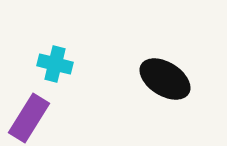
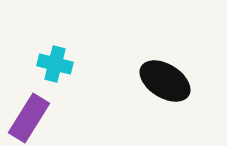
black ellipse: moved 2 px down
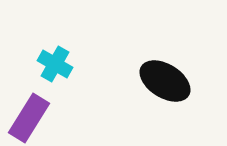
cyan cross: rotated 16 degrees clockwise
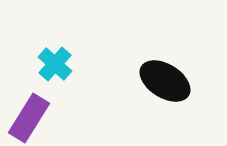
cyan cross: rotated 12 degrees clockwise
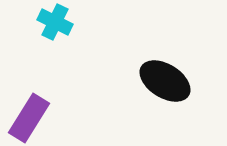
cyan cross: moved 42 px up; rotated 16 degrees counterclockwise
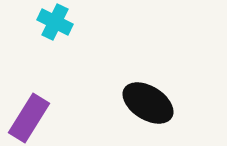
black ellipse: moved 17 px left, 22 px down
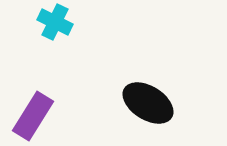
purple rectangle: moved 4 px right, 2 px up
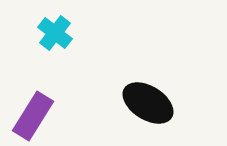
cyan cross: moved 11 px down; rotated 12 degrees clockwise
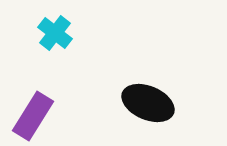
black ellipse: rotated 9 degrees counterclockwise
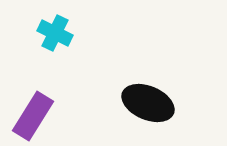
cyan cross: rotated 12 degrees counterclockwise
